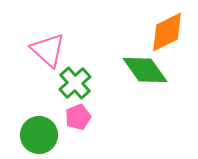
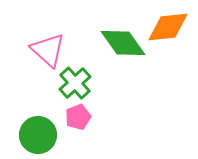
orange diamond: moved 1 px right, 5 px up; rotated 21 degrees clockwise
green diamond: moved 22 px left, 27 px up
green circle: moved 1 px left
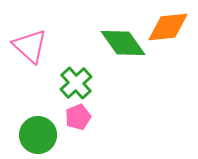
pink triangle: moved 18 px left, 4 px up
green cross: moved 1 px right
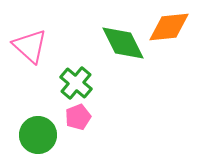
orange diamond: moved 1 px right
green diamond: rotated 9 degrees clockwise
green cross: rotated 8 degrees counterclockwise
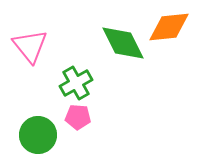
pink triangle: rotated 9 degrees clockwise
green cross: rotated 20 degrees clockwise
pink pentagon: rotated 25 degrees clockwise
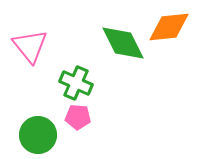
green cross: rotated 36 degrees counterclockwise
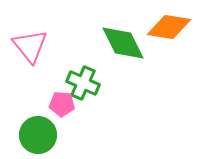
orange diamond: rotated 15 degrees clockwise
green cross: moved 7 px right
pink pentagon: moved 16 px left, 13 px up
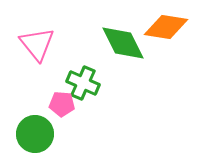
orange diamond: moved 3 px left
pink triangle: moved 7 px right, 2 px up
green circle: moved 3 px left, 1 px up
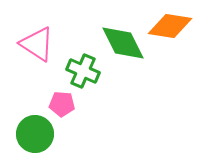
orange diamond: moved 4 px right, 1 px up
pink triangle: rotated 18 degrees counterclockwise
green cross: moved 12 px up
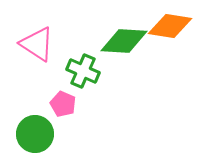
green diamond: moved 1 px right, 2 px up; rotated 60 degrees counterclockwise
pink pentagon: moved 1 px right; rotated 20 degrees clockwise
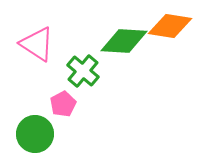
green cross: rotated 16 degrees clockwise
pink pentagon: rotated 20 degrees clockwise
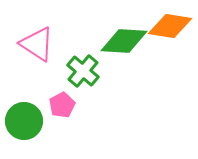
pink pentagon: moved 1 px left, 1 px down
green circle: moved 11 px left, 13 px up
